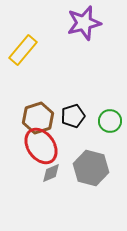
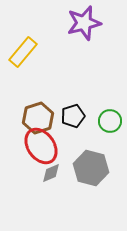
yellow rectangle: moved 2 px down
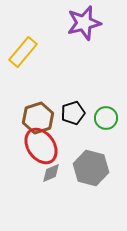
black pentagon: moved 3 px up
green circle: moved 4 px left, 3 px up
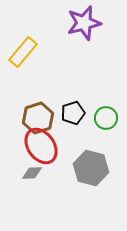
gray diamond: moved 19 px left; rotated 20 degrees clockwise
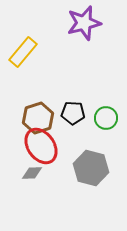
black pentagon: rotated 20 degrees clockwise
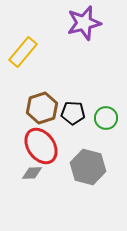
brown hexagon: moved 4 px right, 10 px up
gray hexagon: moved 3 px left, 1 px up
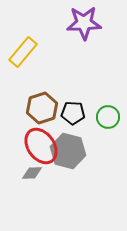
purple star: rotated 12 degrees clockwise
green circle: moved 2 px right, 1 px up
gray hexagon: moved 20 px left, 16 px up
